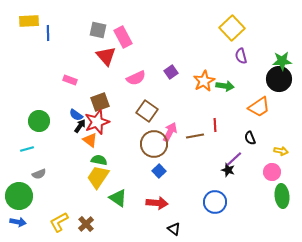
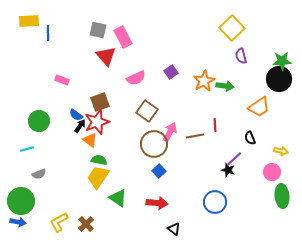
pink rectangle at (70, 80): moved 8 px left
green circle at (19, 196): moved 2 px right, 5 px down
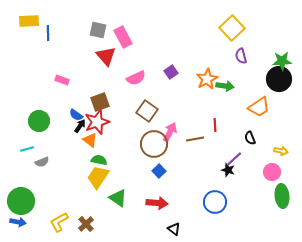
orange star at (204, 81): moved 3 px right, 2 px up
brown line at (195, 136): moved 3 px down
gray semicircle at (39, 174): moved 3 px right, 12 px up
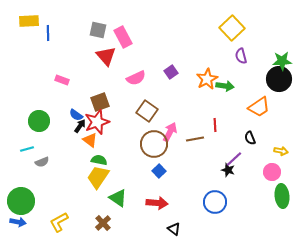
brown cross at (86, 224): moved 17 px right, 1 px up
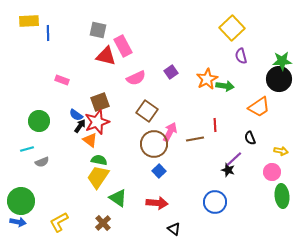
pink rectangle at (123, 37): moved 9 px down
red triangle at (106, 56): rotated 35 degrees counterclockwise
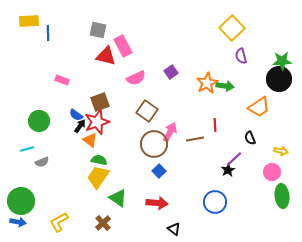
orange star at (207, 79): moved 4 px down
black star at (228, 170): rotated 24 degrees clockwise
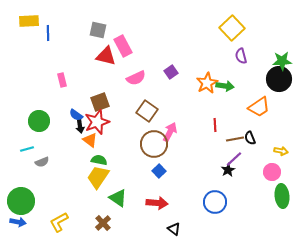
pink rectangle at (62, 80): rotated 56 degrees clockwise
black arrow at (80, 126): rotated 136 degrees clockwise
brown line at (195, 139): moved 40 px right
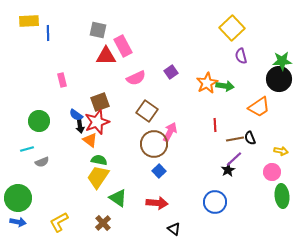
red triangle at (106, 56): rotated 15 degrees counterclockwise
green circle at (21, 201): moved 3 px left, 3 px up
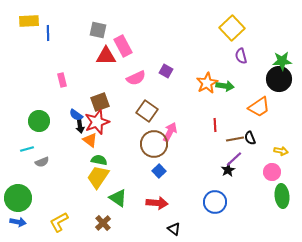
purple square at (171, 72): moved 5 px left, 1 px up; rotated 24 degrees counterclockwise
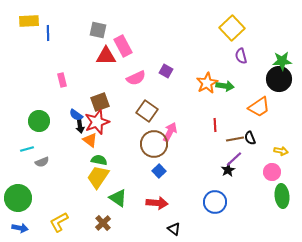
blue arrow at (18, 222): moved 2 px right, 6 px down
